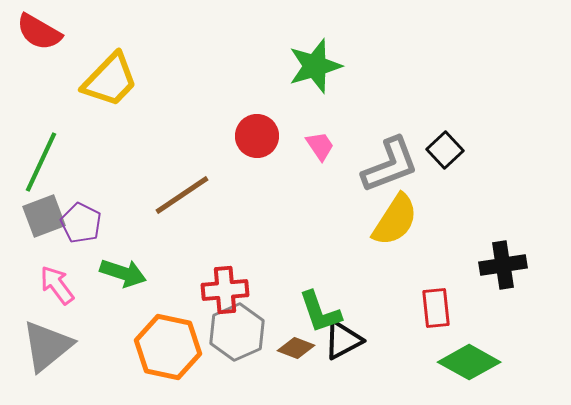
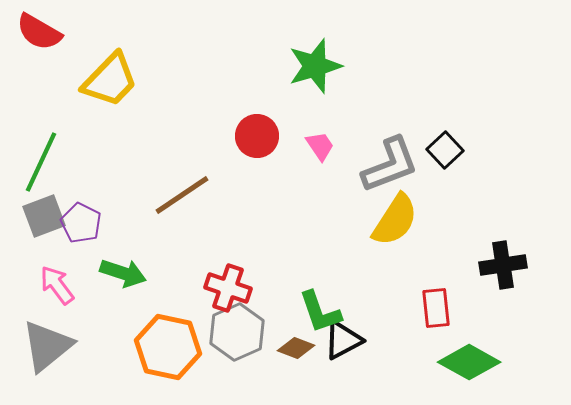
red cross: moved 3 px right, 2 px up; rotated 24 degrees clockwise
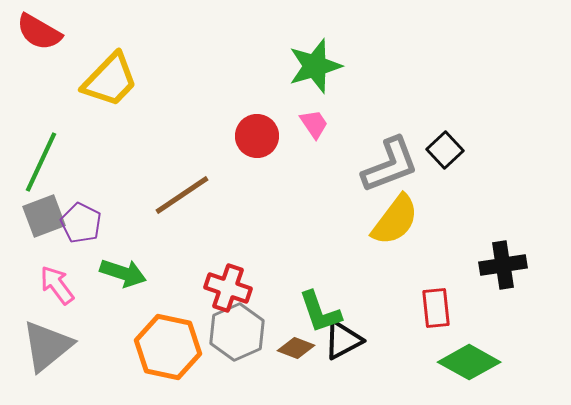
pink trapezoid: moved 6 px left, 22 px up
yellow semicircle: rotated 4 degrees clockwise
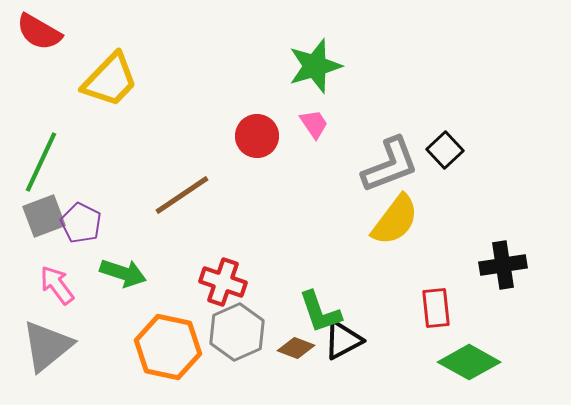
red cross: moved 5 px left, 6 px up
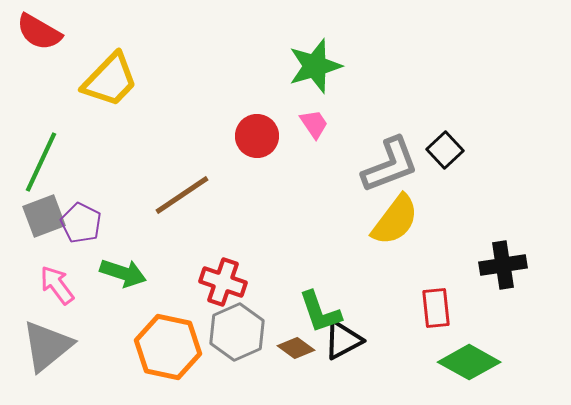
brown diamond: rotated 15 degrees clockwise
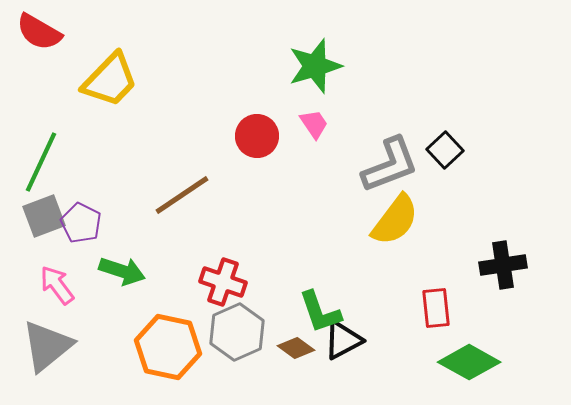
green arrow: moved 1 px left, 2 px up
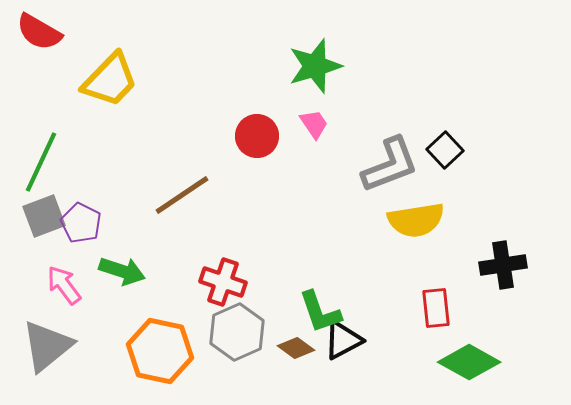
yellow semicircle: moved 21 px right; rotated 44 degrees clockwise
pink arrow: moved 7 px right
orange hexagon: moved 8 px left, 4 px down
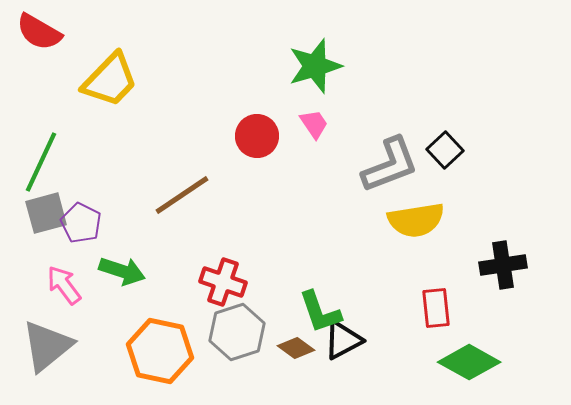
gray square: moved 2 px right, 3 px up; rotated 6 degrees clockwise
gray hexagon: rotated 6 degrees clockwise
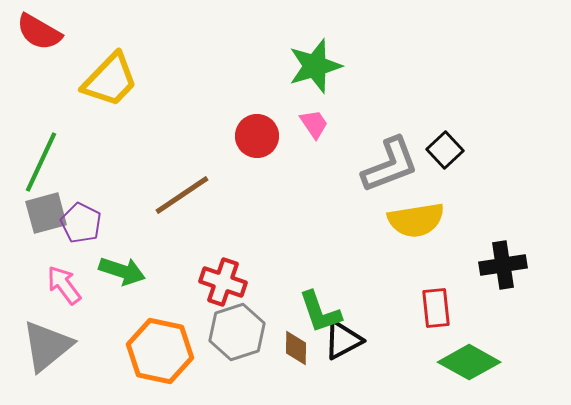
brown diamond: rotated 54 degrees clockwise
